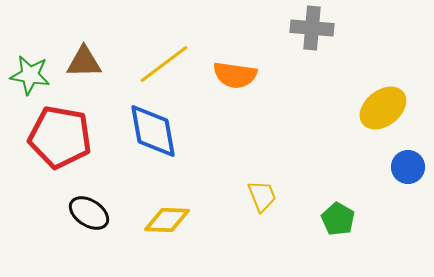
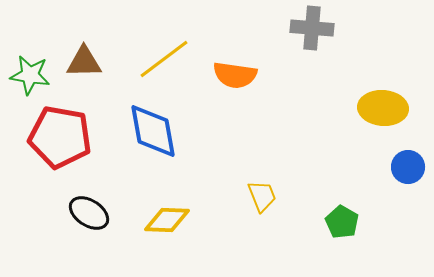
yellow line: moved 5 px up
yellow ellipse: rotated 42 degrees clockwise
green pentagon: moved 4 px right, 3 px down
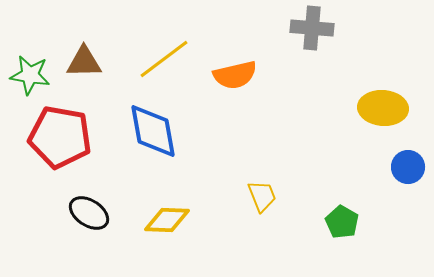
orange semicircle: rotated 21 degrees counterclockwise
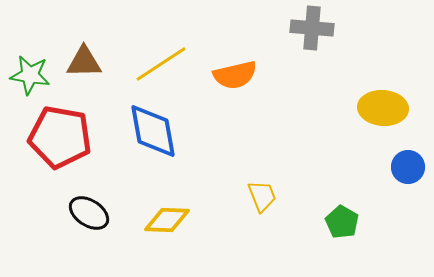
yellow line: moved 3 px left, 5 px down; rotated 4 degrees clockwise
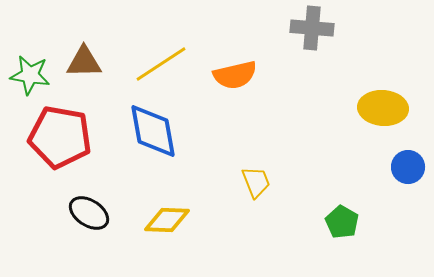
yellow trapezoid: moved 6 px left, 14 px up
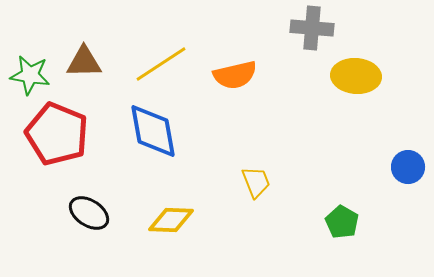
yellow ellipse: moved 27 px left, 32 px up
red pentagon: moved 3 px left, 3 px up; rotated 12 degrees clockwise
yellow diamond: moved 4 px right
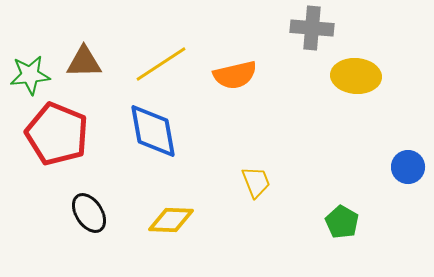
green star: rotated 15 degrees counterclockwise
black ellipse: rotated 24 degrees clockwise
